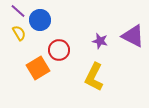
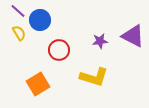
purple star: rotated 21 degrees counterclockwise
orange square: moved 16 px down
yellow L-shape: rotated 100 degrees counterclockwise
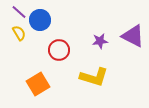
purple line: moved 1 px right, 1 px down
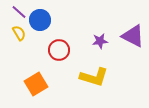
orange square: moved 2 px left
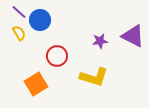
red circle: moved 2 px left, 6 px down
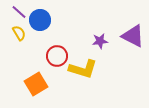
yellow L-shape: moved 11 px left, 8 px up
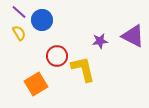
blue circle: moved 2 px right
yellow L-shape: rotated 120 degrees counterclockwise
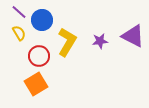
red circle: moved 18 px left
yellow L-shape: moved 16 px left, 27 px up; rotated 44 degrees clockwise
